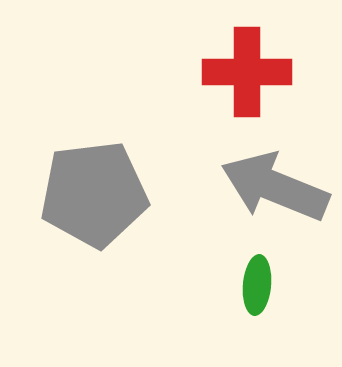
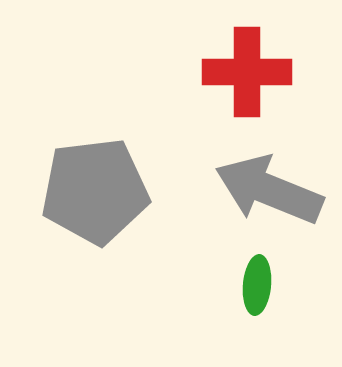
gray arrow: moved 6 px left, 3 px down
gray pentagon: moved 1 px right, 3 px up
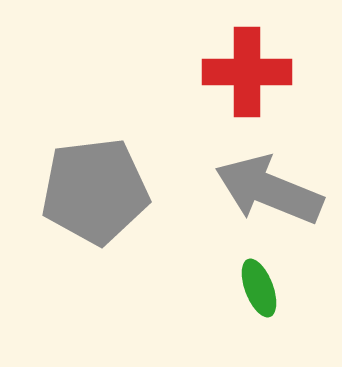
green ellipse: moved 2 px right, 3 px down; rotated 26 degrees counterclockwise
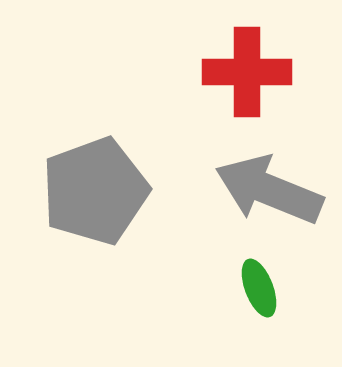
gray pentagon: rotated 13 degrees counterclockwise
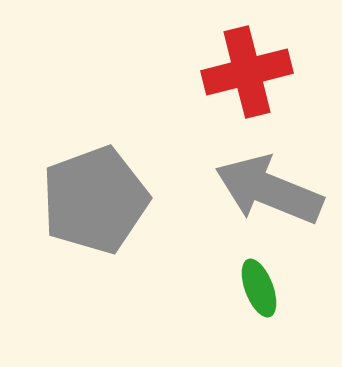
red cross: rotated 14 degrees counterclockwise
gray pentagon: moved 9 px down
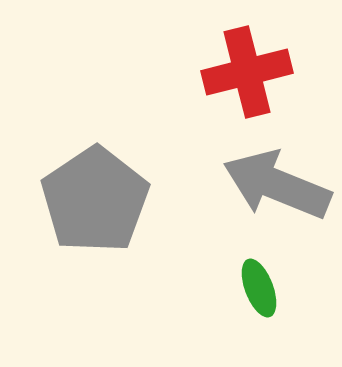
gray arrow: moved 8 px right, 5 px up
gray pentagon: rotated 14 degrees counterclockwise
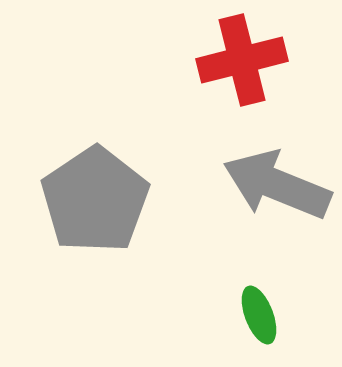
red cross: moved 5 px left, 12 px up
green ellipse: moved 27 px down
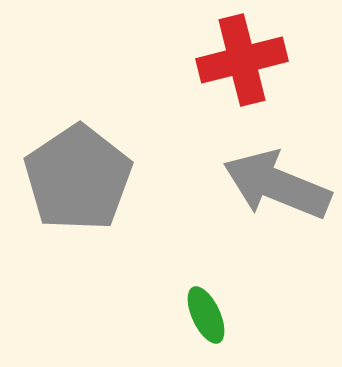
gray pentagon: moved 17 px left, 22 px up
green ellipse: moved 53 px left; rotated 4 degrees counterclockwise
